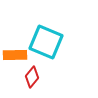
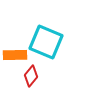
red diamond: moved 1 px left, 1 px up
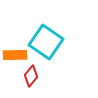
cyan square: rotated 12 degrees clockwise
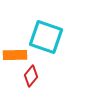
cyan square: moved 5 px up; rotated 16 degrees counterclockwise
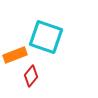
orange rectangle: rotated 20 degrees counterclockwise
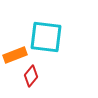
cyan square: rotated 12 degrees counterclockwise
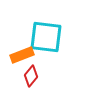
orange rectangle: moved 7 px right
